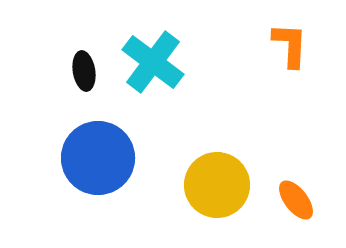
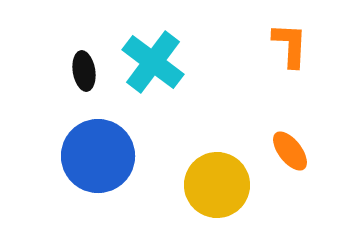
blue circle: moved 2 px up
orange ellipse: moved 6 px left, 49 px up
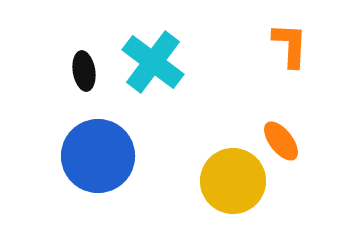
orange ellipse: moved 9 px left, 10 px up
yellow circle: moved 16 px right, 4 px up
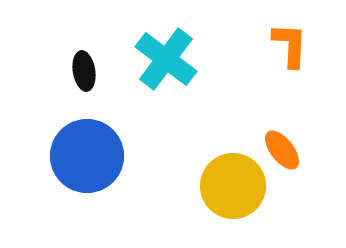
cyan cross: moved 13 px right, 3 px up
orange ellipse: moved 1 px right, 9 px down
blue circle: moved 11 px left
yellow circle: moved 5 px down
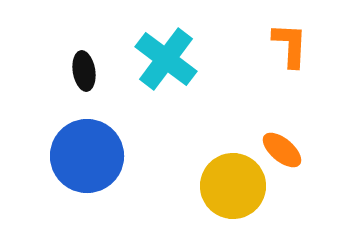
orange ellipse: rotated 12 degrees counterclockwise
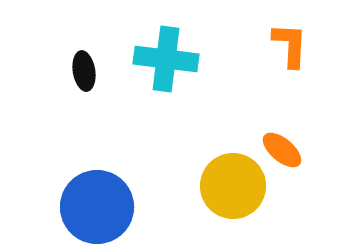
cyan cross: rotated 30 degrees counterclockwise
blue circle: moved 10 px right, 51 px down
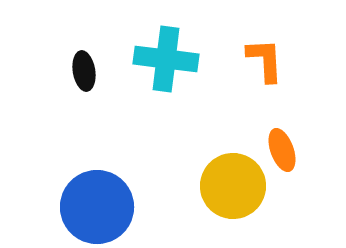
orange L-shape: moved 25 px left, 15 px down; rotated 6 degrees counterclockwise
orange ellipse: rotated 30 degrees clockwise
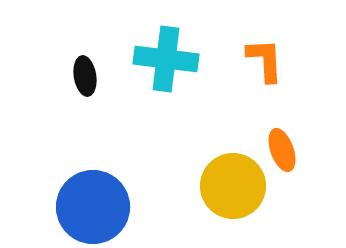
black ellipse: moved 1 px right, 5 px down
blue circle: moved 4 px left
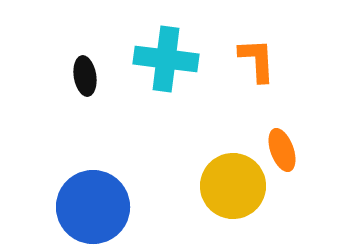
orange L-shape: moved 8 px left
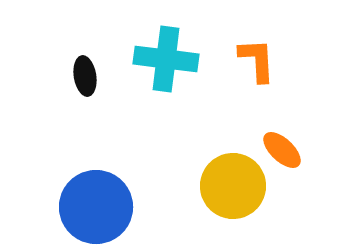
orange ellipse: rotated 27 degrees counterclockwise
blue circle: moved 3 px right
